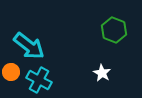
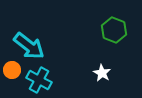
orange circle: moved 1 px right, 2 px up
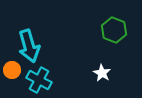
cyan arrow: rotated 36 degrees clockwise
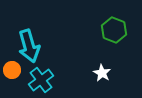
cyan cross: moved 2 px right; rotated 25 degrees clockwise
